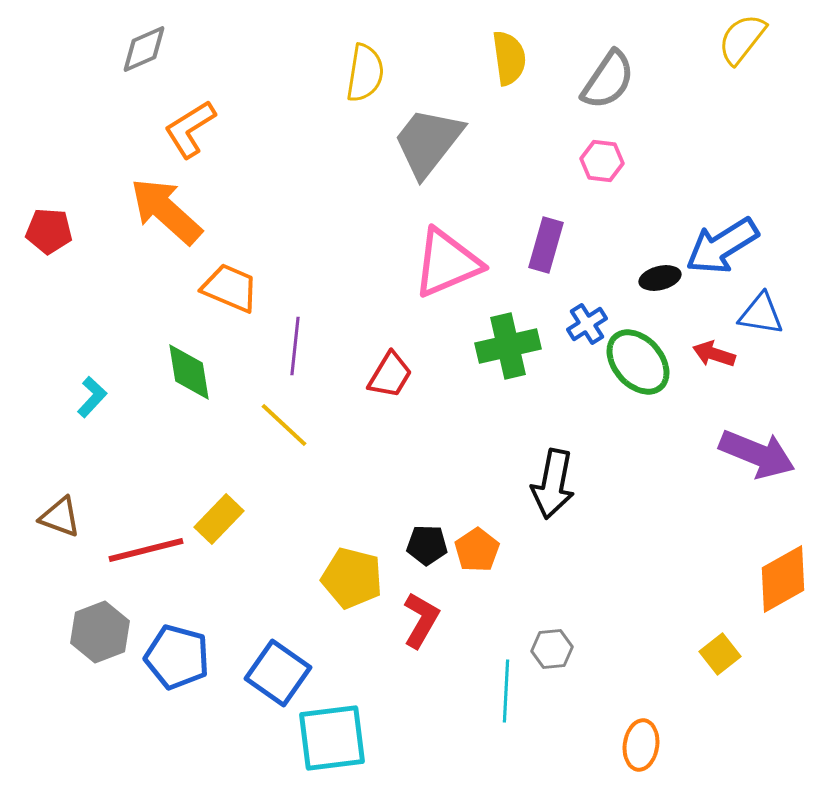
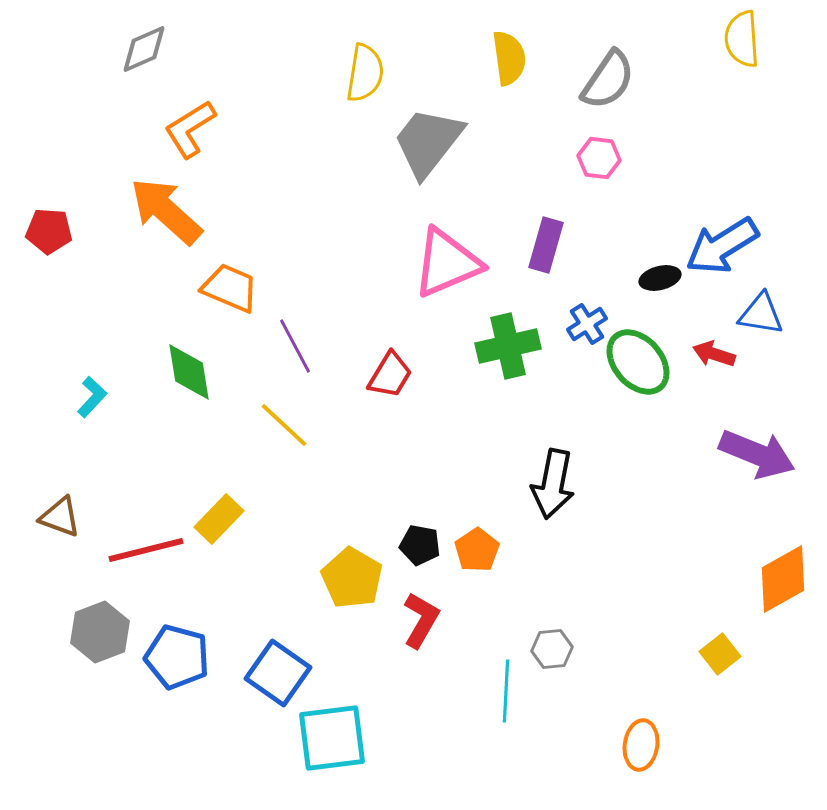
yellow semicircle at (742, 39): rotated 42 degrees counterclockwise
pink hexagon at (602, 161): moved 3 px left, 3 px up
purple line at (295, 346): rotated 34 degrees counterclockwise
black pentagon at (427, 545): moved 7 px left; rotated 9 degrees clockwise
yellow pentagon at (352, 578): rotated 16 degrees clockwise
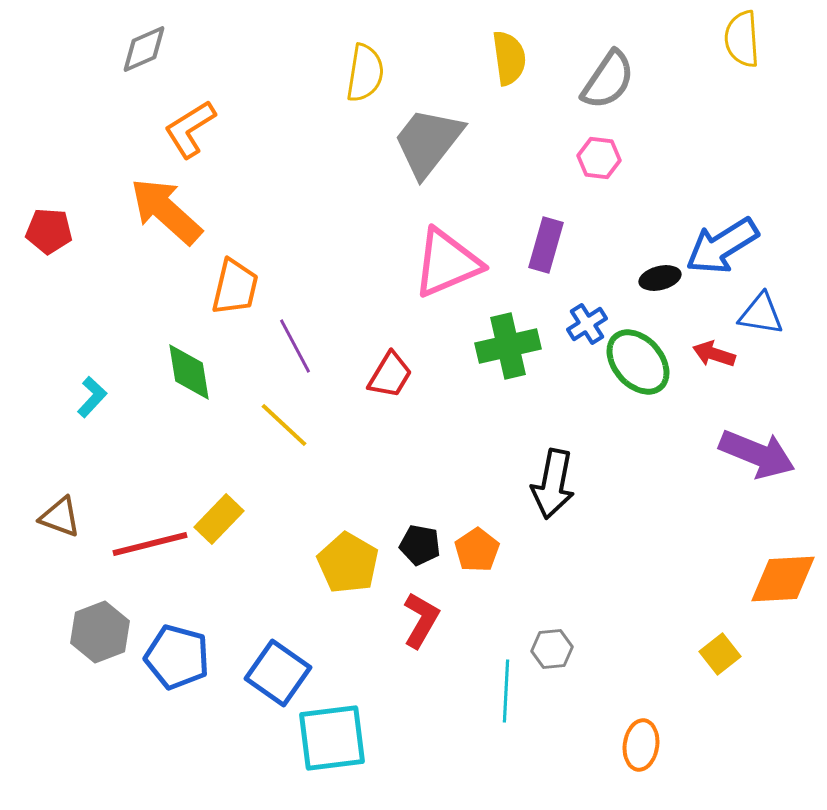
orange trapezoid at (230, 288): moved 5 px right, 1 px up; rotated 80 degrees clockwise
red line at (146, 550): moved 4 px right, 6 px up
yellow pentagon at (352, 578): moved 4 px left, 15 px up
orange diamond at (783, 579): rotated 26 degrees clockwise
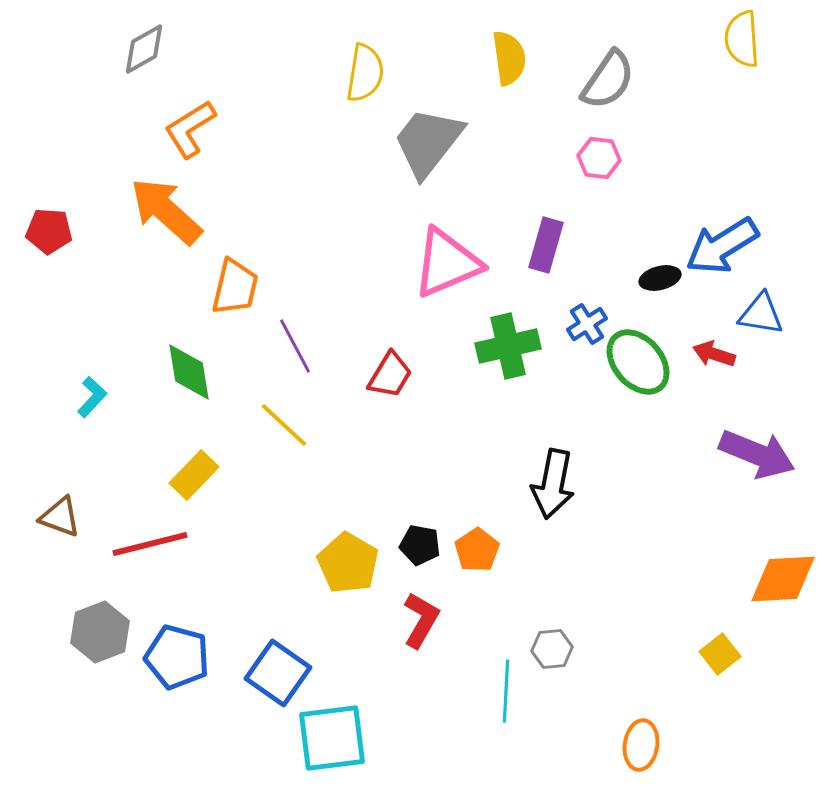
gray diamond at (144, 49): rotated 6 degrees counterclockwise
yellow rectangle at (219, 519): moved 25 px left, 44 px up
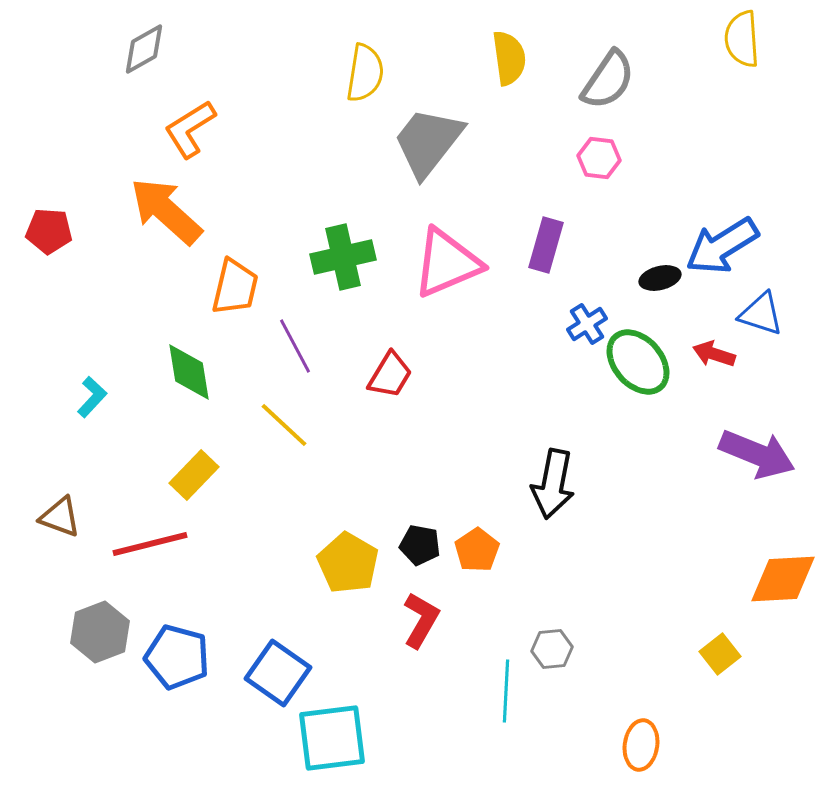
blue triangle at (761, 314): rotated 9 degrees clockwise
green cross at (508, 346): moved 165 px left, 89 px up
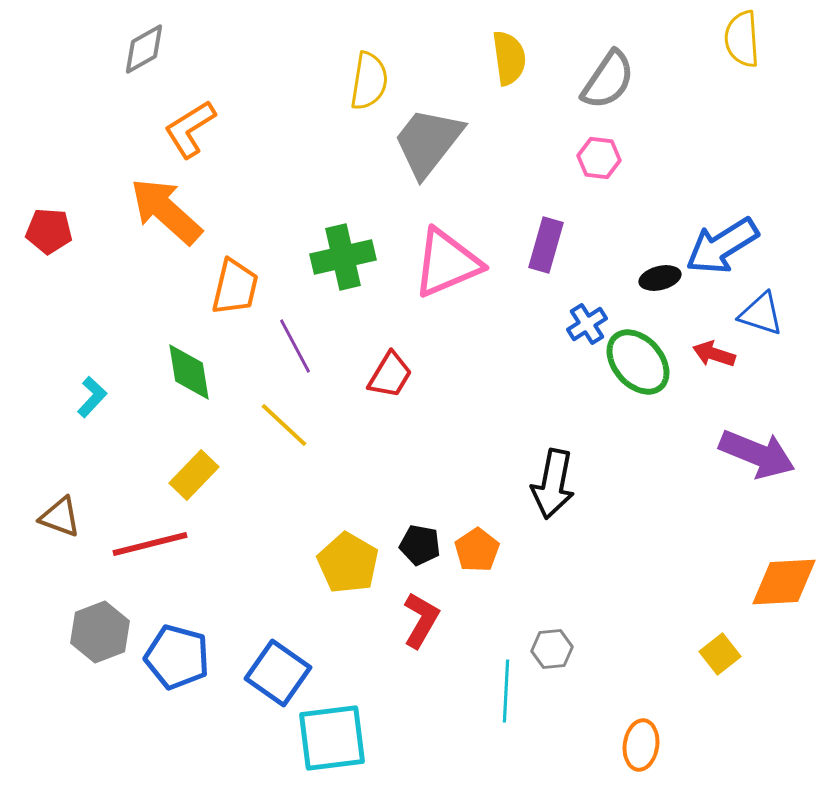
yellow semicircle at (365, 73): moved 4 px right, 8 px down
orange diamond at (783, 579): moved 1 px right, 3 px down
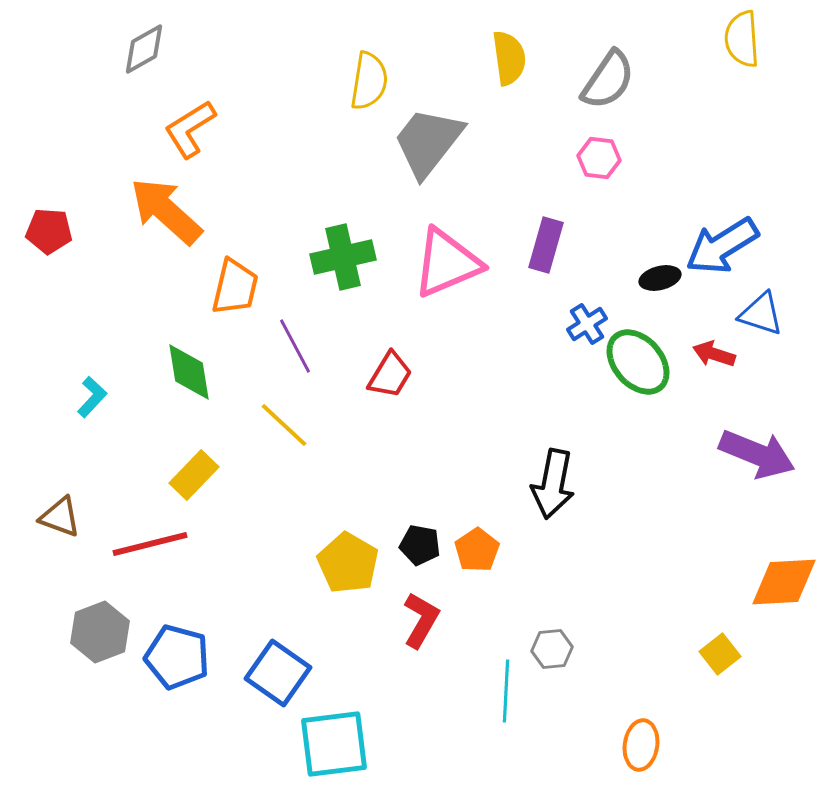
cyan square at (332, 738): moved 2 px right, 6 px down
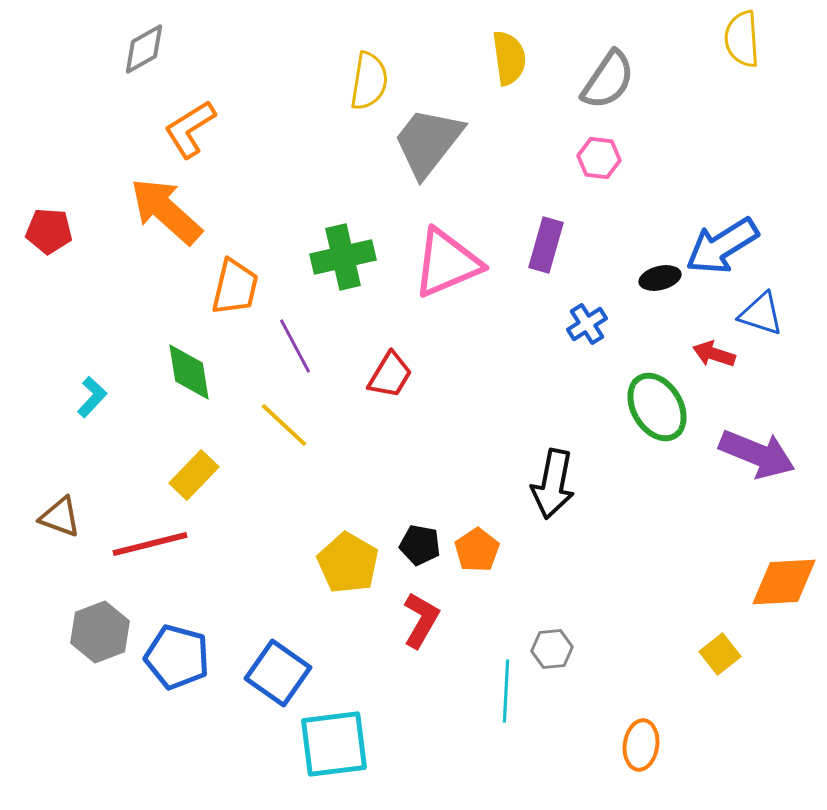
green ellipse at (638, 362): moved 19 px right, 45 px down; rotated 10 degrees clockwise
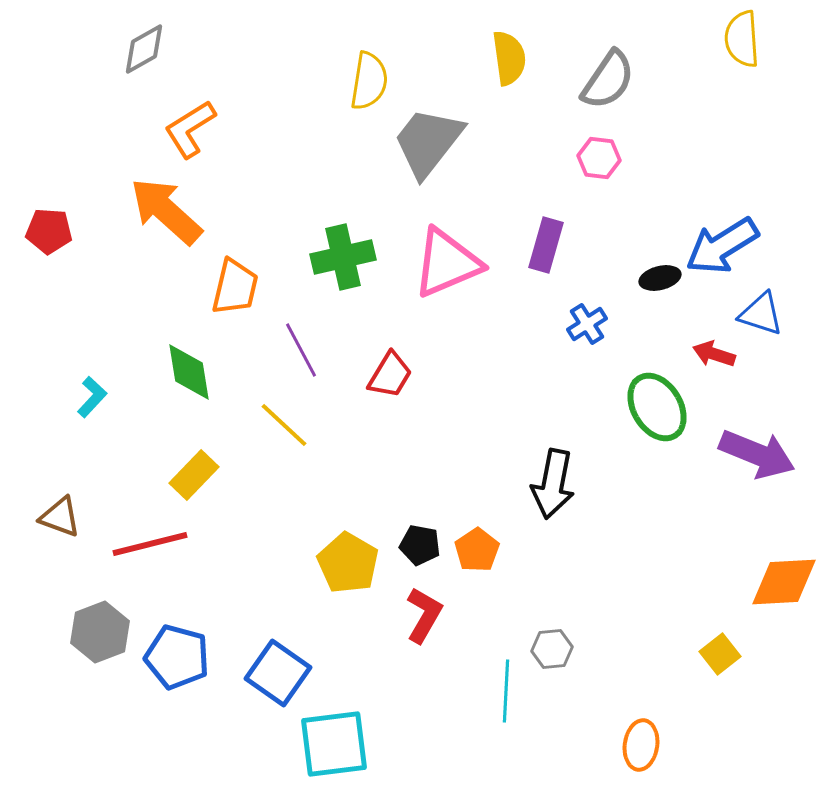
purple line at (295, 346): moved 6 px right, 4 px down
red L-shape at (421, 620): moved 3 px right, 5 px up
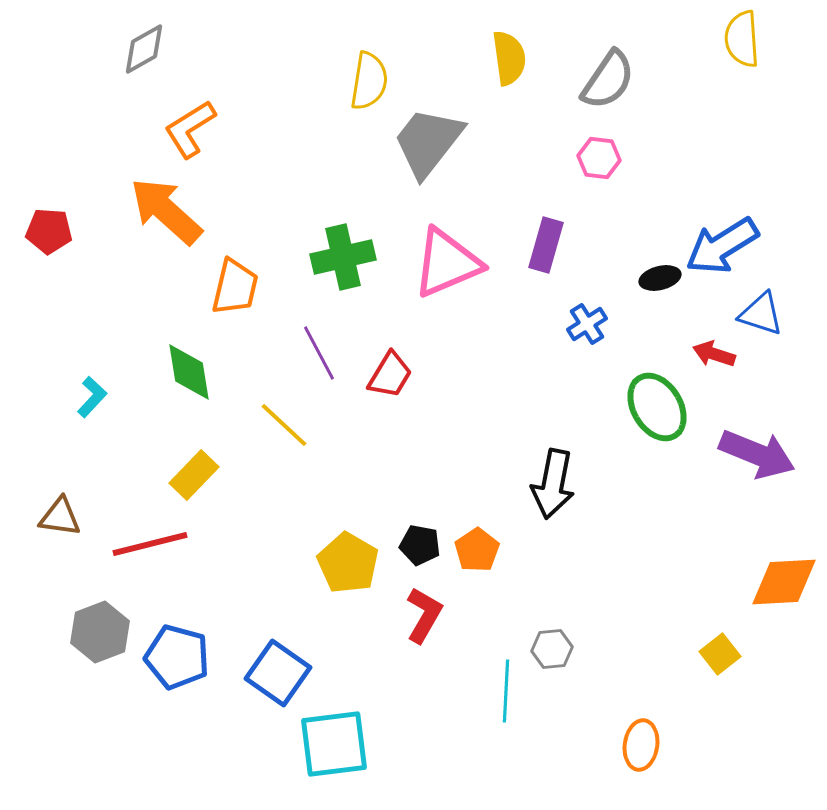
purple line at (301, 350): moved 18 px right, 3 px down
brown triangle at (60, 517): rotated 12 degrees counterclockwise
